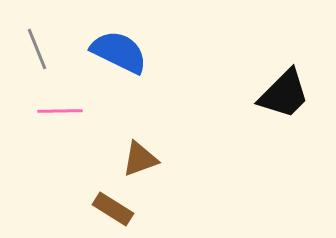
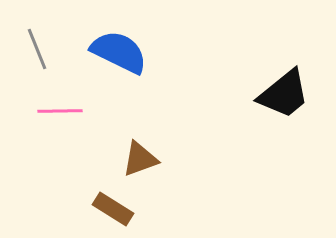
black trapezoid: rotated 6 degrees clockwise
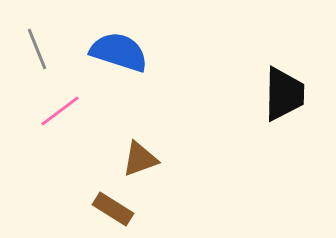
blue semicircle: rotated 8 degrees counterclockwise
black trapezoid: rotated 50 degrees counterclockwise
pink line: rotated 36 degrees counterclockwise
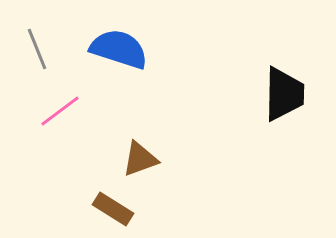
blue semicircle: moved 3 px up
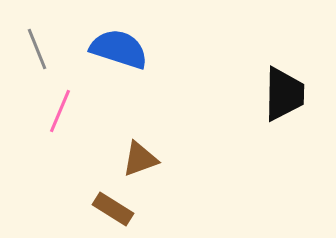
pink line: rotated 30 degrees counterclockwise
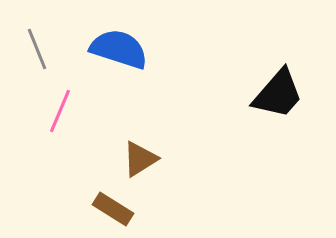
black trapezoid: moved 6 px left; rotated 40 degrees clockwise
brown triangle: rotated 12 degrees counterclockwise
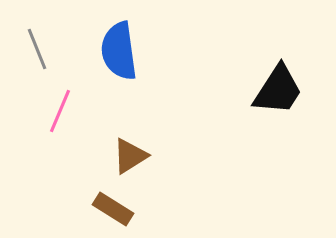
blue semicircle: moved 2 px down; rotated 116 degrees counterclockwise
black trapezoid: moved 4 px up; rotated 8 degrees counterclockwise
brown triangle: moved 10 px left, 3 px up
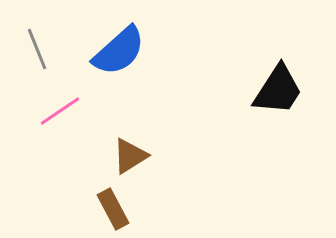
blue semicircle: rotated 124 degrees counterclockwise
pink line: rotated 33 degrees clockwise
brown rectangle: rotated 30 degrees clockwise
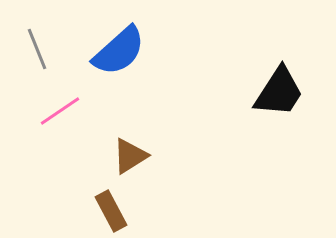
black trapezoid: moved 1 px right, 2 px down
brown rectangle: moved 2 px left, 2 px down
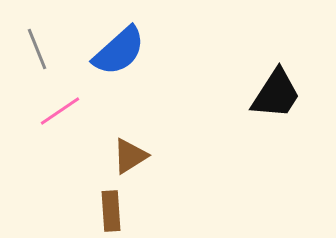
black trapezoid: moved 3 px left, 2 px down
brown rectangle: rotated 24 degrees clockwise
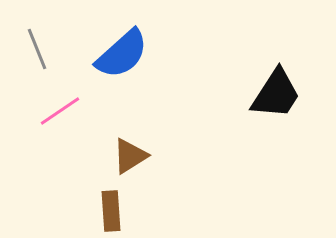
blue semicircle: moved 3 px right, 3 px down
